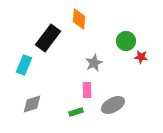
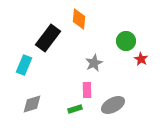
red star: moved 2 px down; rotated 24 degrees clockwise
green rectangle: moved 1 px left, 3 px up
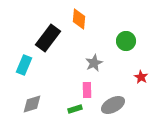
red star: moved 18 px down
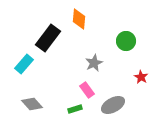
cyan rectangle: moved 1 px up; rotated 18 degrees clockwise
pink rectangle: rotated 35 degrees counterclockwise
gray diamond: rotated 65 degrees clockwise
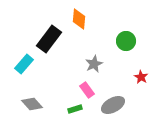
black rectangle: moved 1 px right, 1 px down
gray star: moved 1 px down
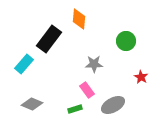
gray star: rotated 24 degrees clockwise
gray diamond: rotated 25 degrees counterclockwise
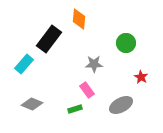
green circle: moved 2 px down
gray ellipse: moved 8 px right
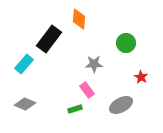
gray diamond: moved 7 px left
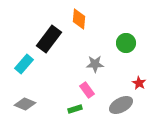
gray star: moved 1 px right
red star: moved 2 px left, 6 px down
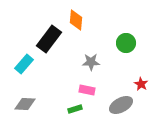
orange diamond: moved 3 px left, 1 px down
gray star: moved 4 px left, 2 px up
red star: moved 2 px right, 1 px down
pink rectangle: rotated 42 degrees counterclockwise
gray diamond: rotated 20 degrees counterclockwise
